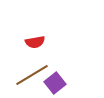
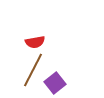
brown line: moved 1 px right, 5 px up; rotated 32 degrees counterclockwise
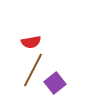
red semicircle: moved 4 px left
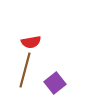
brown line: moved 8 px left; rotated 12 degrees counterclockwise
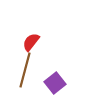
red semicircle: rotated 138 degrees clockwise
